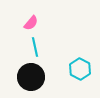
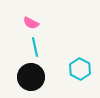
pink semicircle: rotated 77 degrees clockwise
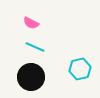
cyan line: rotated 54 degrees counterclockwise
cyan hexagon: rotated 20 degrees clockwise
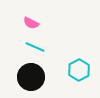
cyan hexagon: moved 1 px left, 1 px down; rotated 15 degrees counterclockwise
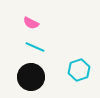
cyan hexagon: rotated 10 degrees clockwise
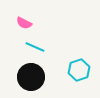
pink semicircle: moved 7 px left
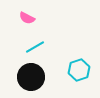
pink semicircle: moved 3 px right, 5 px up
cyan line: rotated 54 degrees counterclockwise
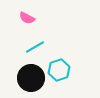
cyan hexagon: moved 20 px left
black circle: moved 1 px down
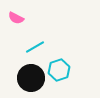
pink semicircle: moved 11 px left
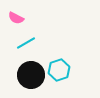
cyan line: moved 9 px left, 4 px up
black circle: moved 3 px up
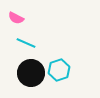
cyan line: rotated 54 degrees clockwise
black circle: moved 2 px up
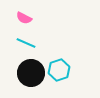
pink semicircle: moved 8 px right
